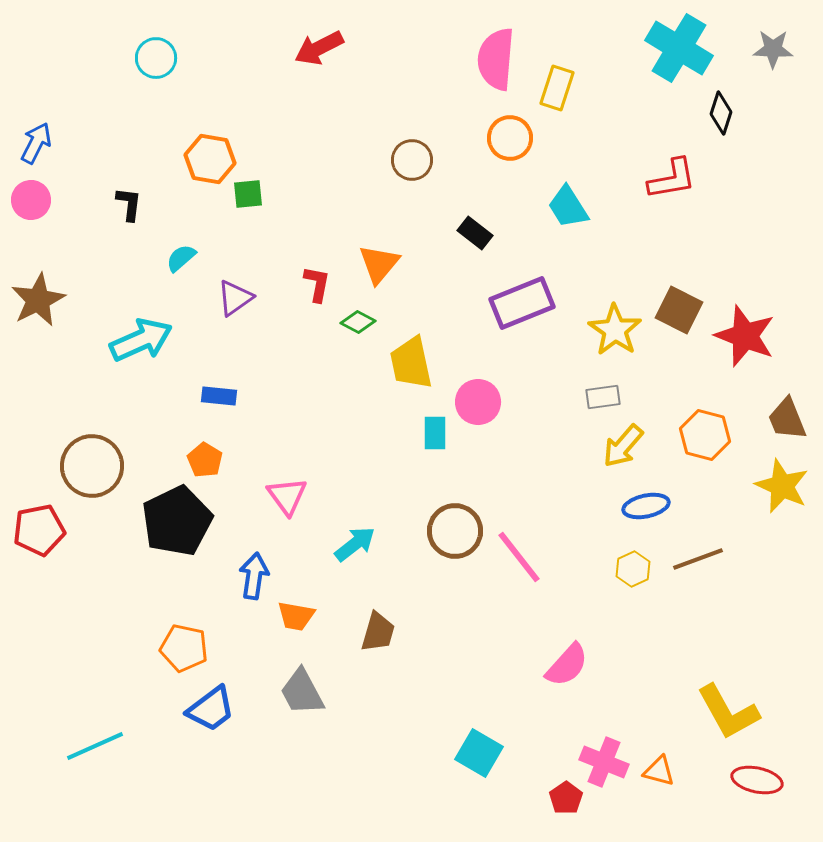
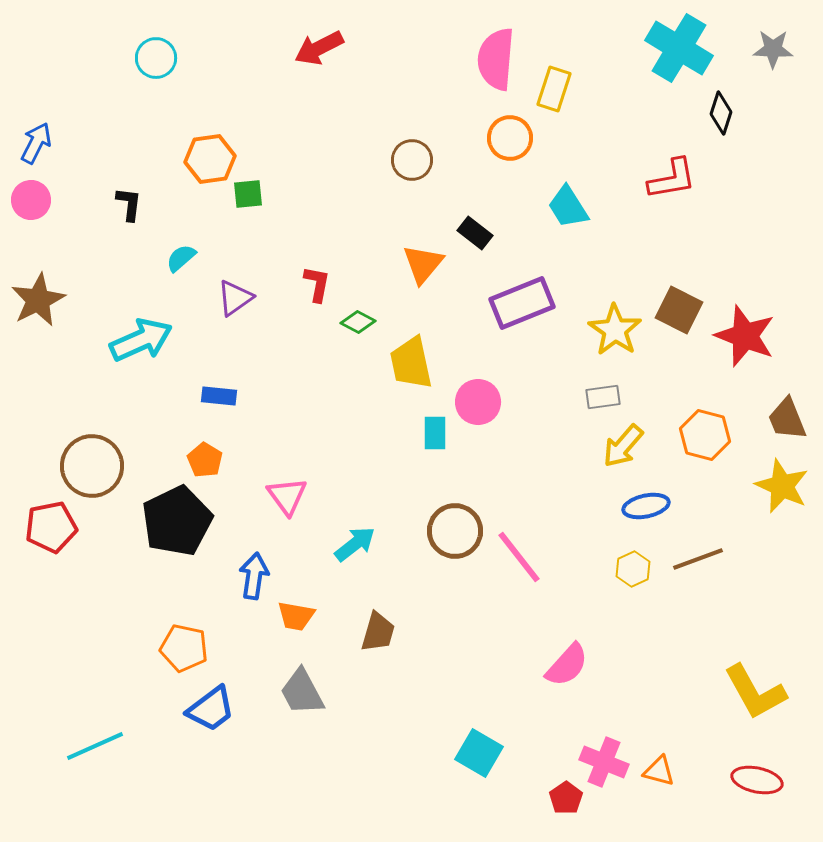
yellow rectangle at (557, 88): moved 3 px left, 1 px down
orange hexagon at (210, 159): rotated 18 degrees counterclockwise
orange triangle at (379, 264): moved 44 px right
red pentagon at (39, 530): moved 12 px right, 3 px up
yellow L-shape at (728, 712): moved 27 px right, 20 px up
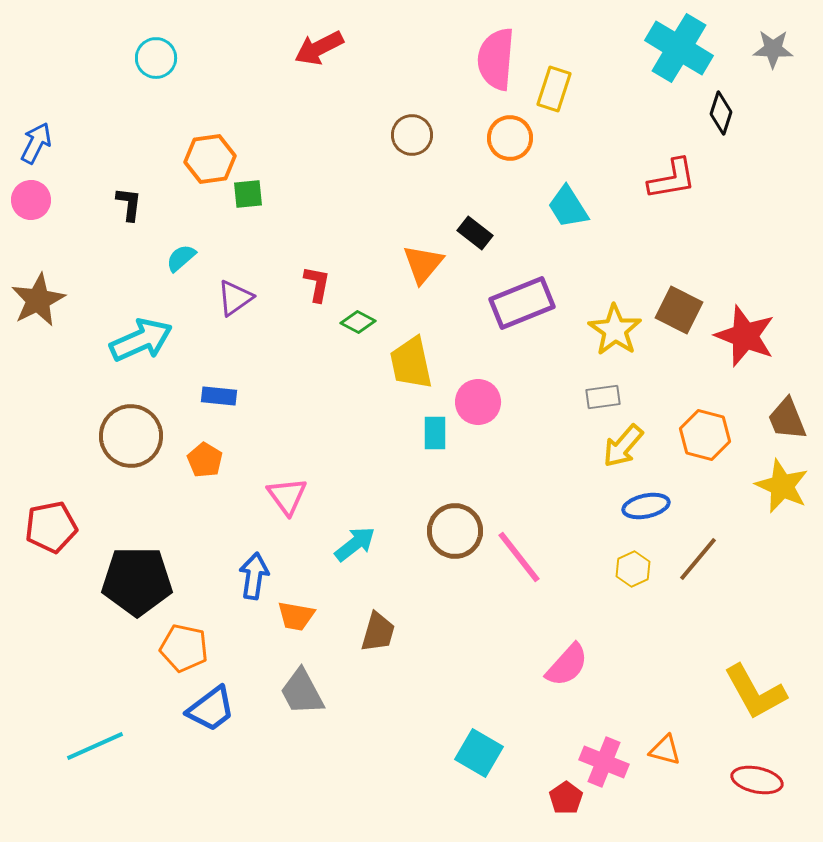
brown circle at (412, 160): moved 25 px up
brown circle at (92, 466): moved 39 px right, 30 px up
black pentagon at (177, 521): moved 40 px left, 60 px down; rotated 26 degrees clockwise
brown line at (698, 559): rotated 30 degrees counterclockwise
orange triangle at (659, 771): moved 6 px right, 21 px up
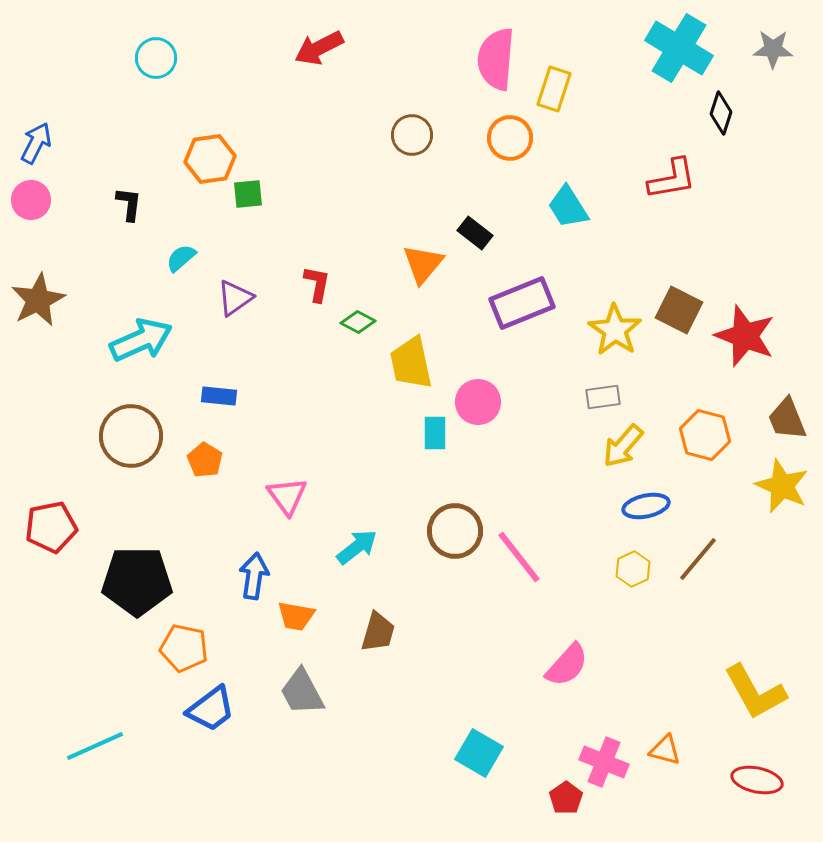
cyan arrow at (355, 544): moved 2 px right, 3 px down
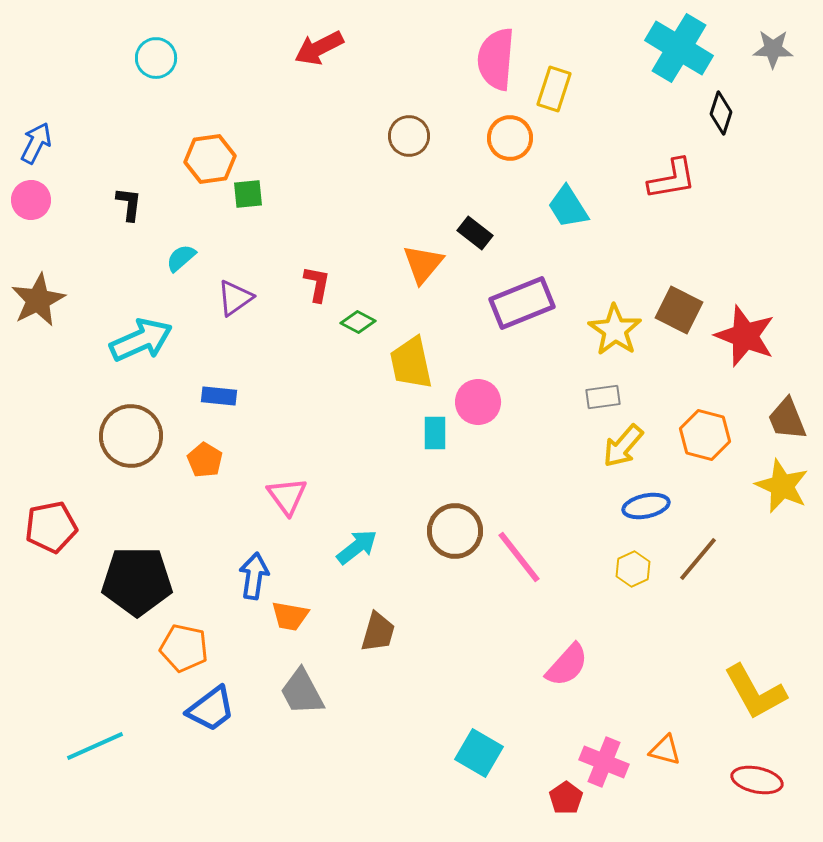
brown circle at (412, 135): moved 3 px left, 1 px down
orange trapezoid at (296, 616): moved 6 px left
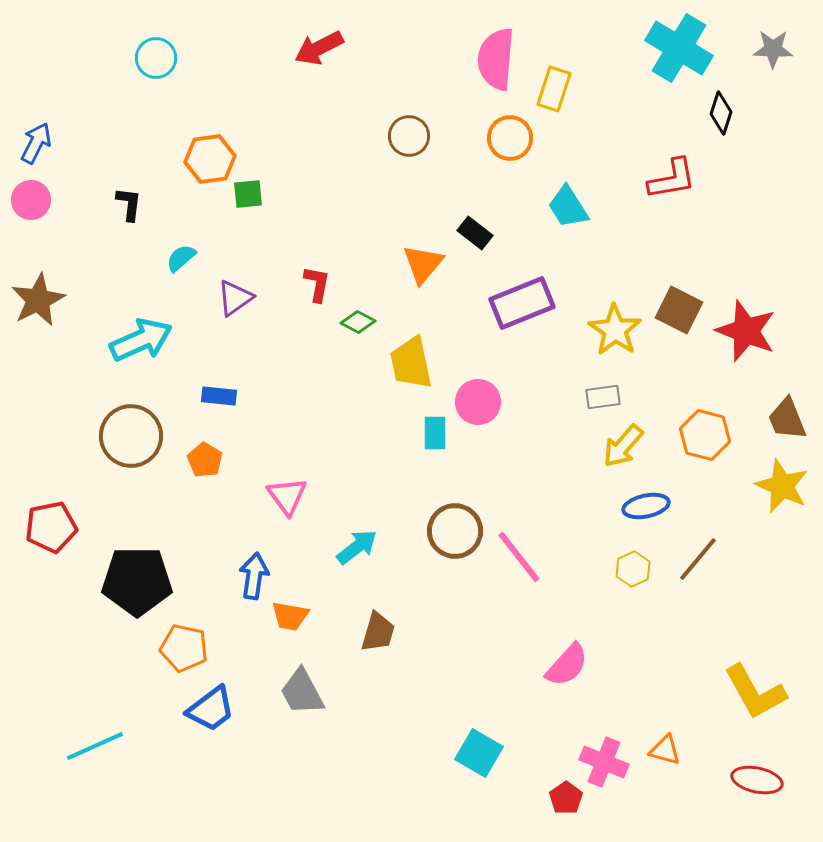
red star at (745, 336): moved 1 px right, 5 px up
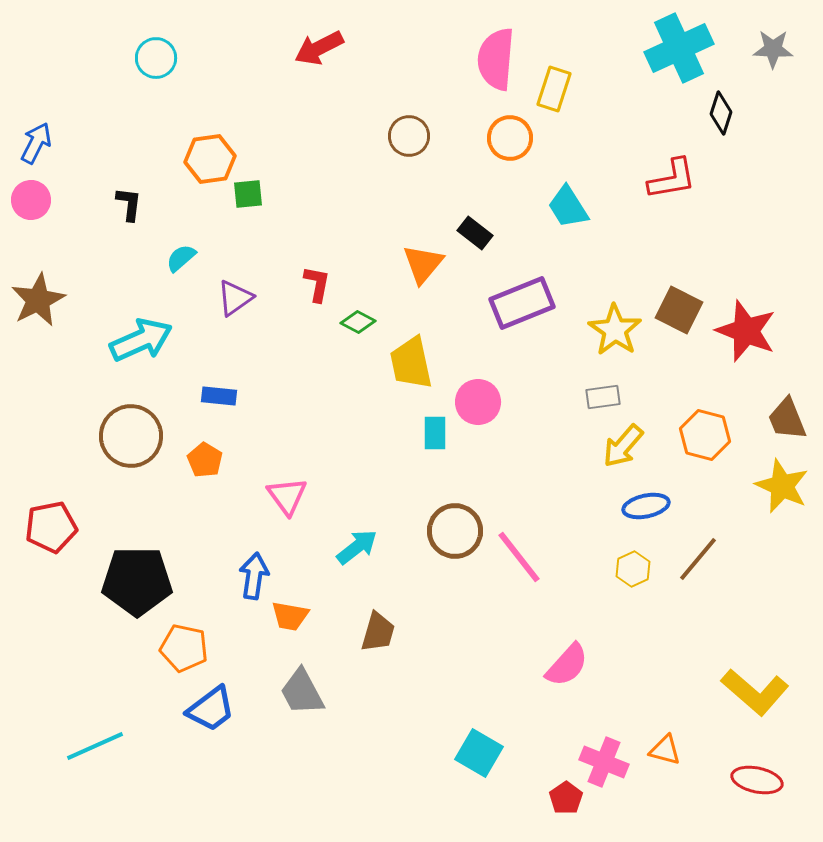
cyan cross at (679, 48): rotated 34 degrees clockwise
yellow L-shape at (755, 692): rotated 20 degrees counterclockwise
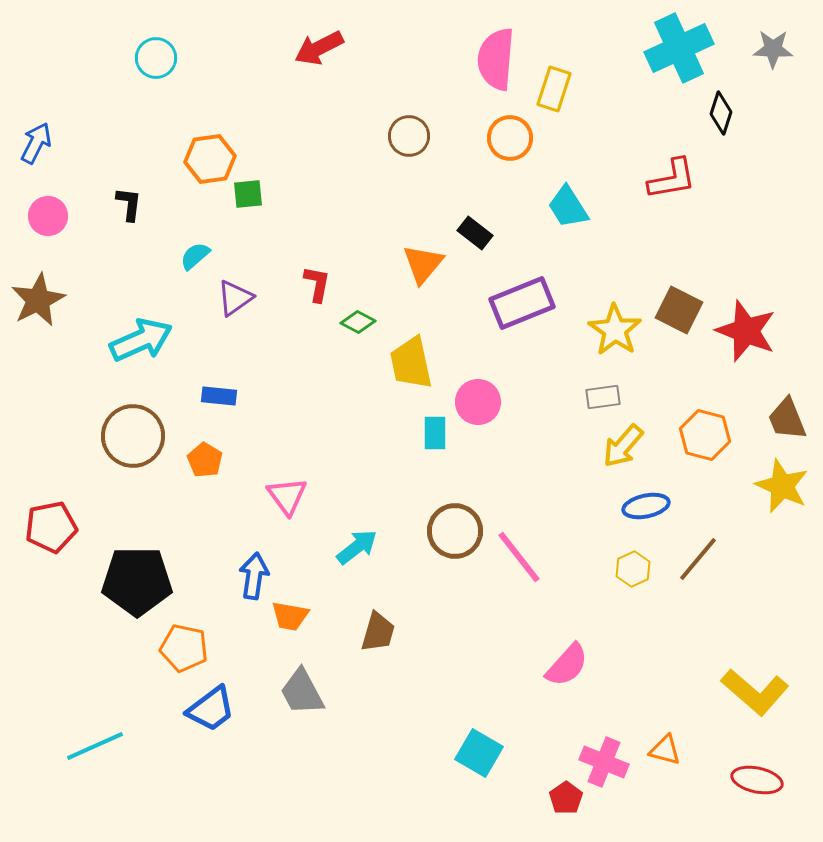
pink circle at (31, 200): moved 17 px right, 16 px down
cyan semicircle at (181, 258): moved 14 px right, 2 px up
brown circle at (131, 436): moved 2 px right
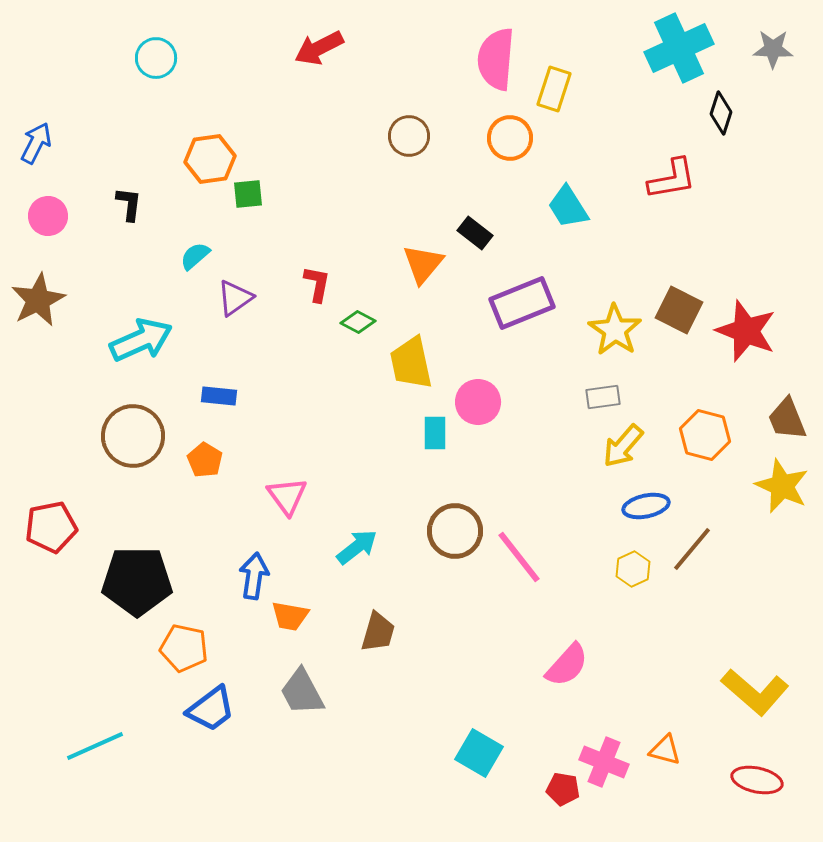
brown line at (698, 559): moved 6 px left, 10 px up
red pentagon at (566, 798): moved 3 px left, 9 px up; rotated 28 degrees counterclockwise
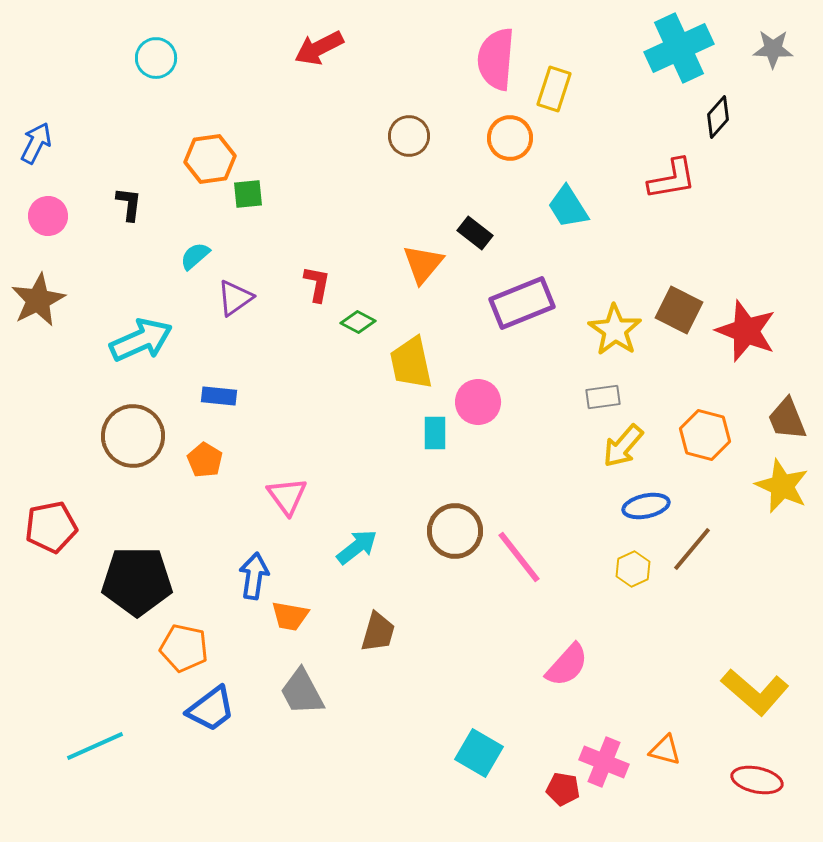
black diamond at (721, 113): moved 3 px left, 4 px down; rotated 24 degrees clockwise
